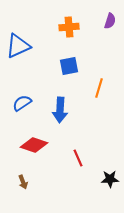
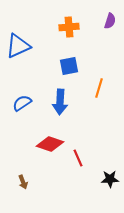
blue arrow: moved 8 px up
red diamond: moved 16 px right, 1 px up
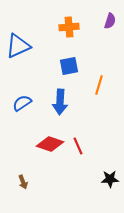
orange line: moved 3 px up
red line: moved 12 px up
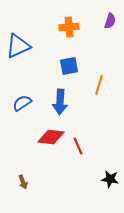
red diamond: moved 1 px right, 7 px up; rotated 12 degrees counterclockwise
black star: rotated 12 degrees clockwise
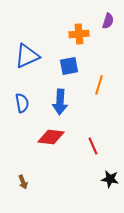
purple semicircle: moved 2 px left
orange cross: moved 10 px right, 7 px down
blue triangle: moved 9 px right, 10 px down
blue semicircle: rotated 114 degrees clockwise
red line: moved 15 px right
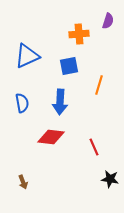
red line: moved 1 px right, 1 px down
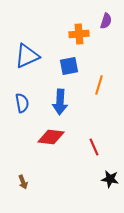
purple semicircle: moved 2 px left
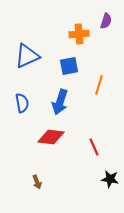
blue arrow: rotated 15 degrees clockwise
brown arrow: moved 14 px right
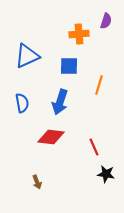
blue square: rotated 12 degrees clockwise
black star: moved 4 px left, 5 px up
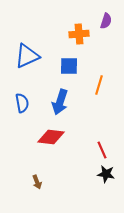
red line: moved 8 px right, 3 px down
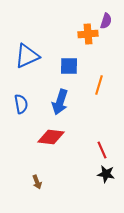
orange cross: moved 9 px right
blue semicircle: moved 1 px left, 1 px down
